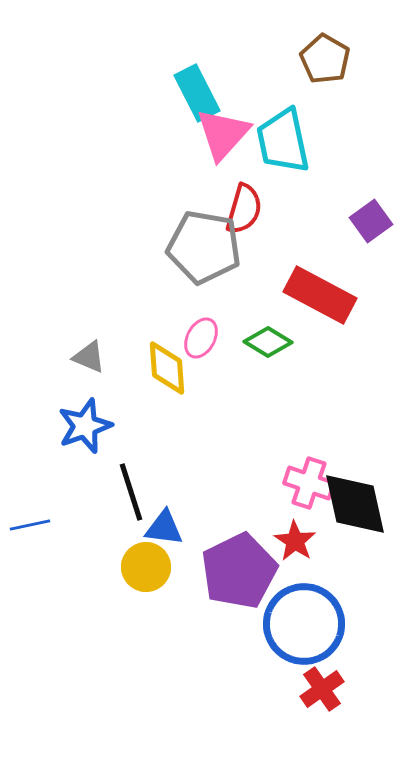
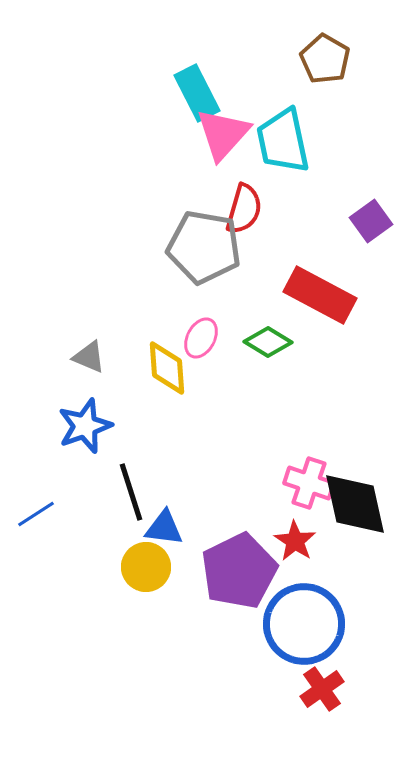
blue line: moved 6 px right, 11 px up; rotated 21 degrees counterclockwise
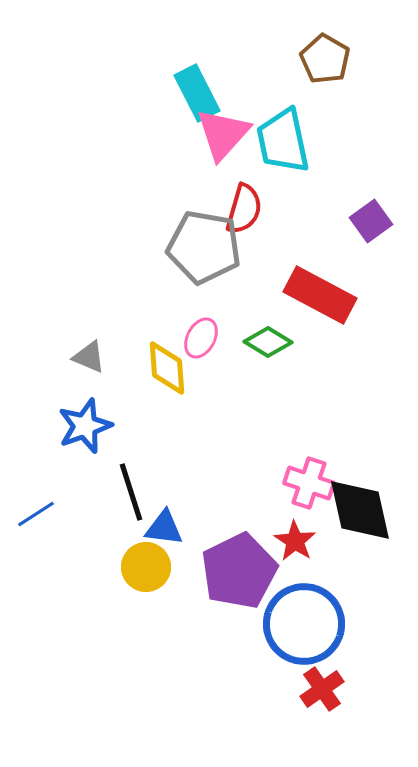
black diamond: moved 5 px right, 6 px down
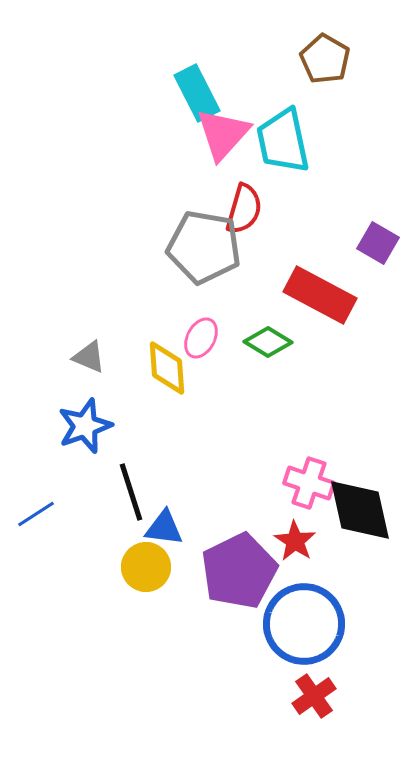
purple square: moved 7 px right, 22 px down; rotated 24 degrees counterclockwise
red cross: moved 8 px left, 7 px down
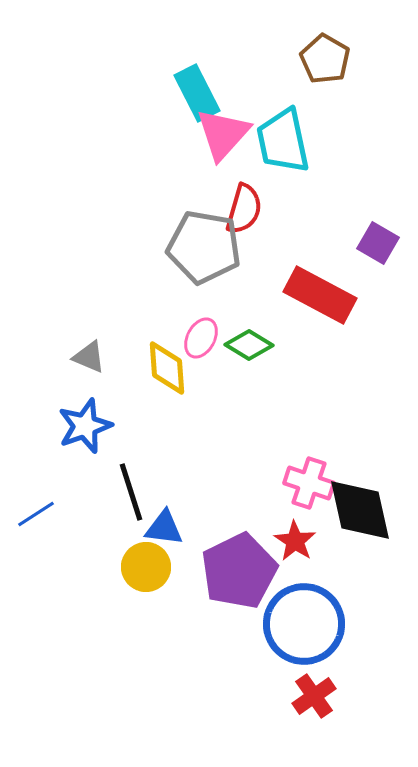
green diamond: moved 19 px left, 3 px down
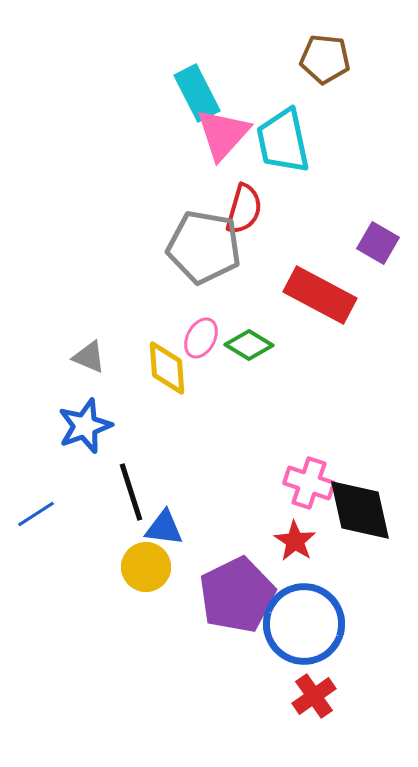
brown pentagon: rotated 24 degrees counterclockwise
purple pentagon: moved 2 px left, 24 px down
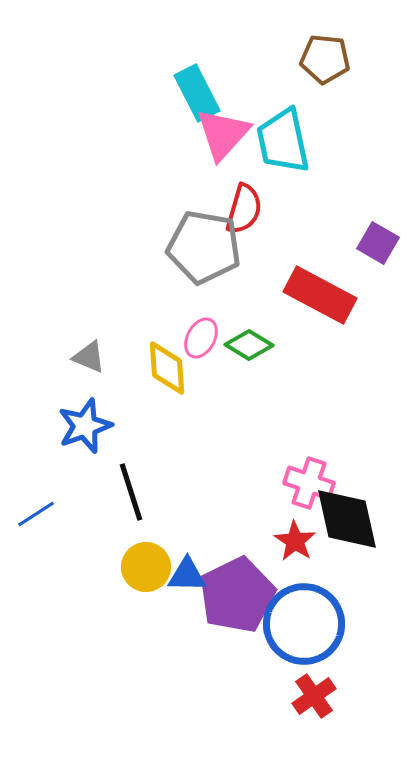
black diamond: moved 13 px left, 9 px down
blue triangle: moved 23 px right, 47 px down; rotated 6 degrees counterclockwise
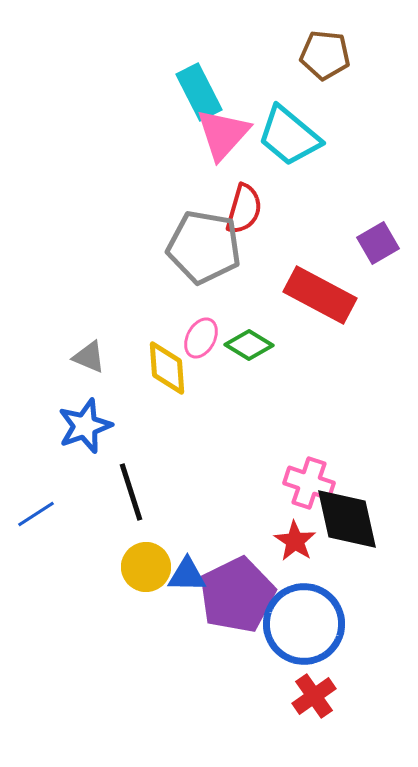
brown pentagon: moved 4 px up
cyan rectangle: moved 2 px right, 1 px up
cyan trapezoid: moved 6 px right, 5 px up; rotated 38 degrees counterclockwise
purple square: rotated 30 degrees clockwise
